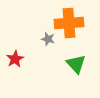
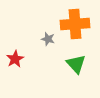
orange cross: moved 6 px right, 1 px down
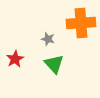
orange cross: moved 6 px right, 1 px up
green triangle: moved 22 px left
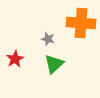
orange cross: rotated 8 degrees clockwise
green triangle: rotated 30 degrees clockwise
